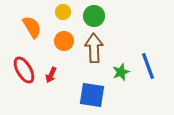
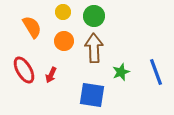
blue line: moved 8 px right, 6 px down
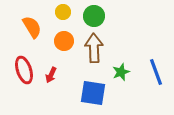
red ellipse: rotated 12 degrees clockwise
blue square: moved 1 px right, 2 px up
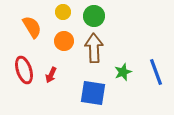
green star: moved 2 px right
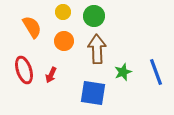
brown arrow: moved 3 px right, 1 px down
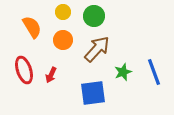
orange circle: moved 1 px left, 1 px up
brown arrow: rotated 44 degrees clockwise
blue line: moved 2 px left
blue square: rotated 16 degrees counterclockwise
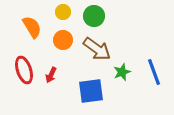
brown arrow: rotated 84 degrees clockwise
green star: moved 1 px left
blue square: moved 2 px left, 2 px up
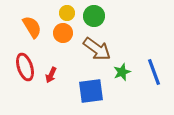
yellow circle: moved 4 px right, 1 px down
orange circle: moved 7 px up
red ellipse: moved 1 px right, 3 px up
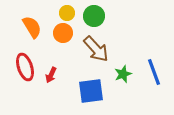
brown arrow: moved 1 px left; rotated 12 degrees clockwise
green star: moved 1 px right, 2 px down
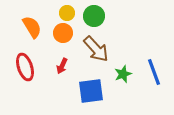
red arrow: moved 11 px right, 9 px up
